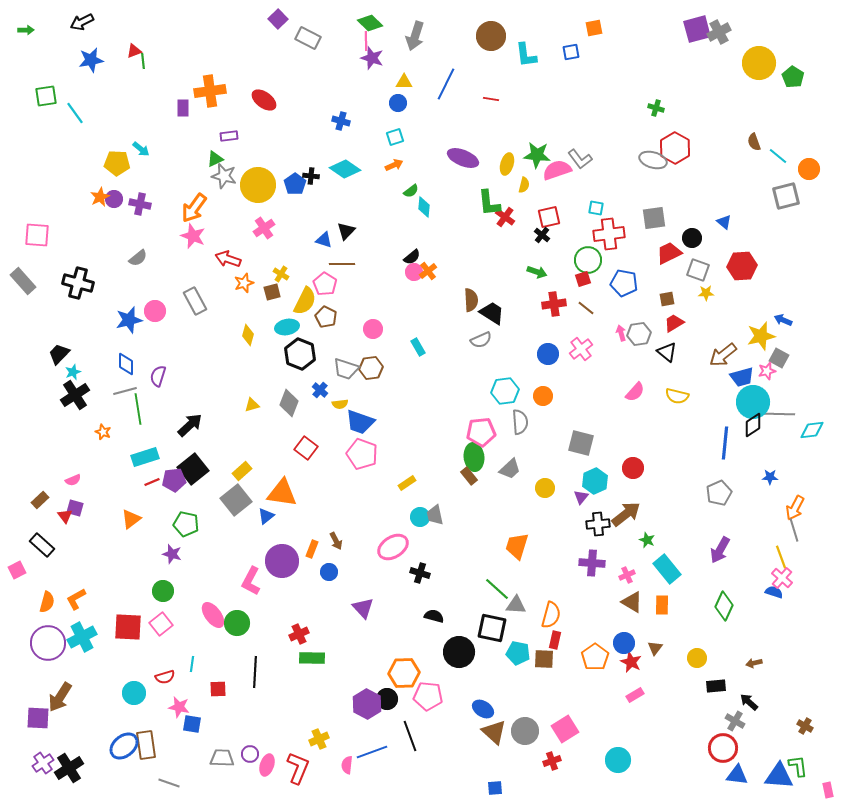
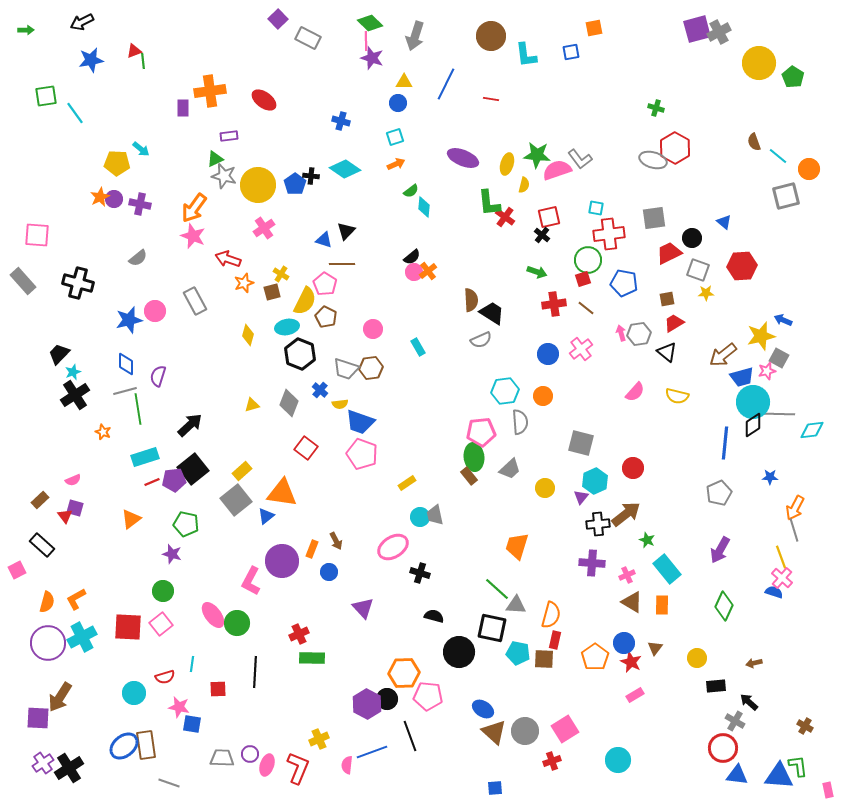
orange arrow at (394, 165): moved 2 px right, 1 px up
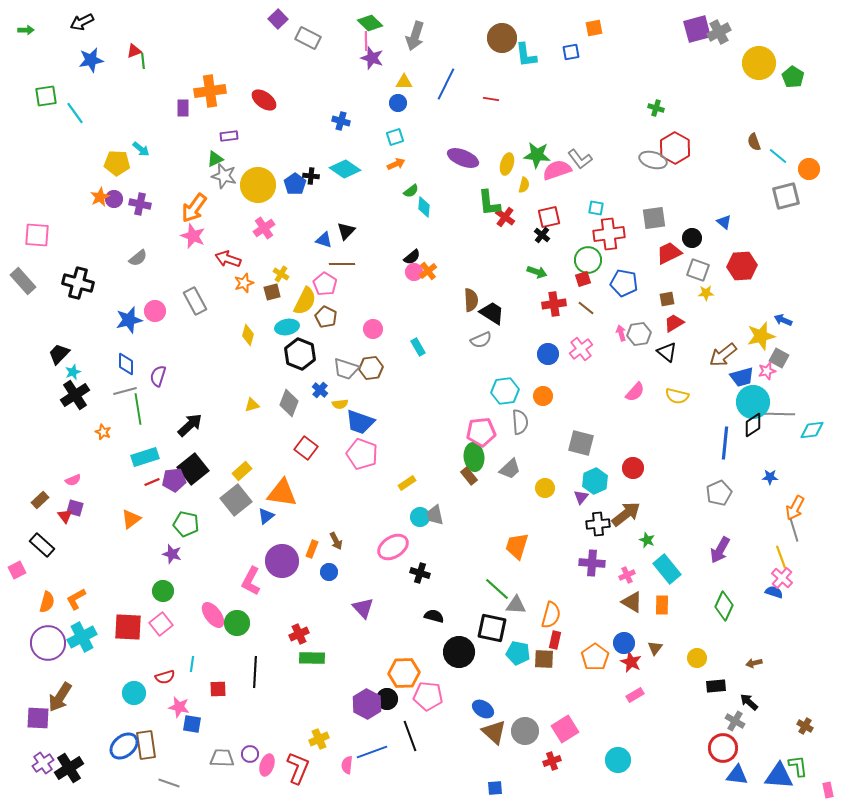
brown circle at (491, 36): moved 11 px right, 2 px down
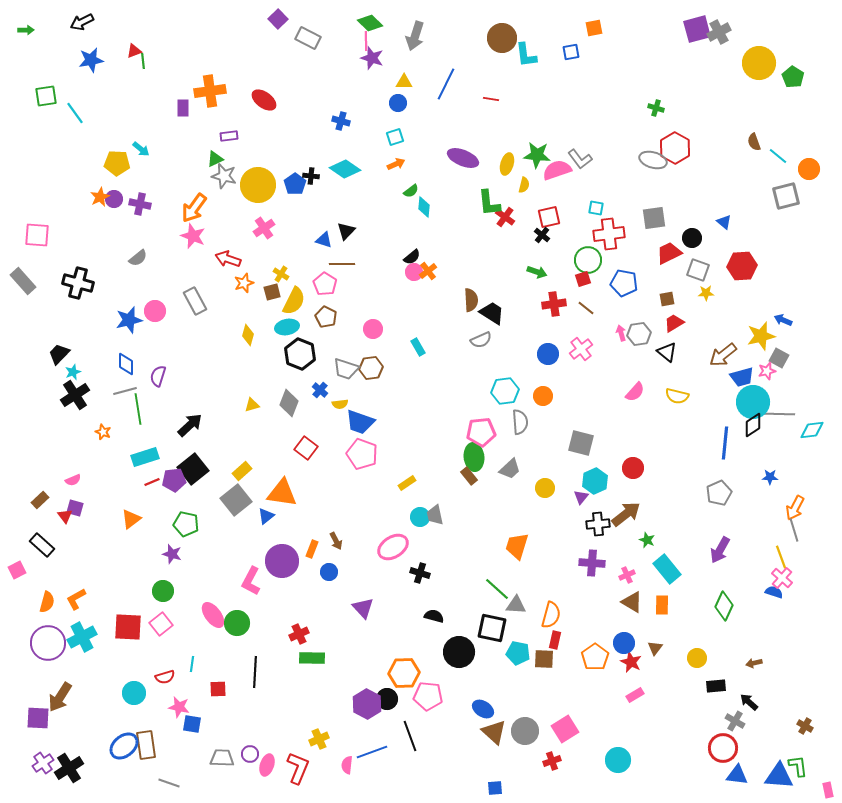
yellow semicircle at (305, 301): moved 11 px left
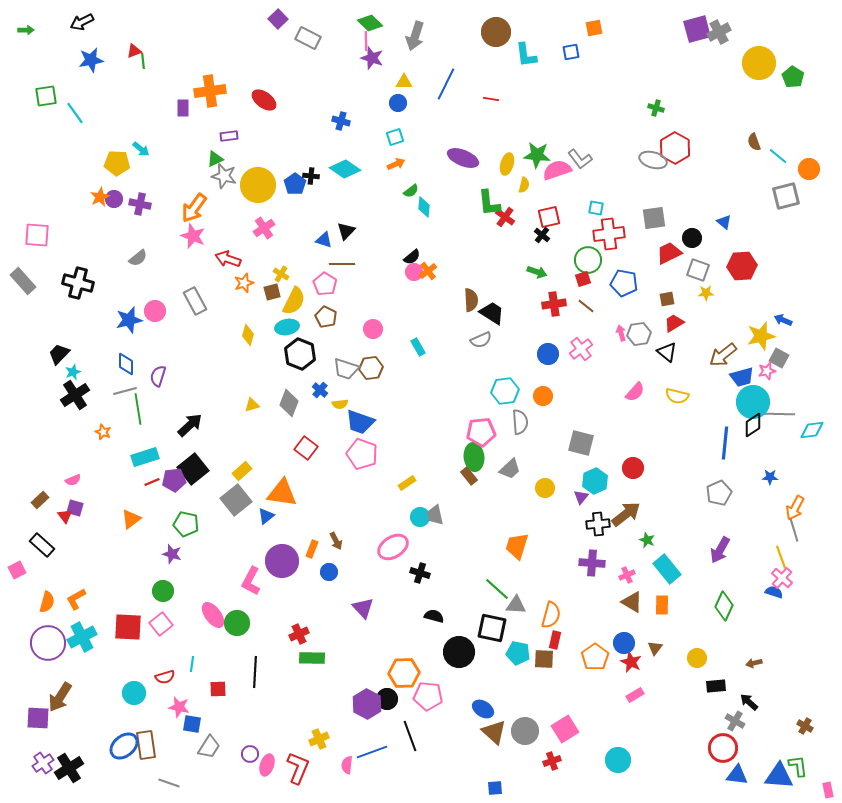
brown circle at (502, 38): moved 6 px left, 6 px up
brown line at (586, 308): moved 2 px up
gray trapezoid at (222, 758): moved 13 px left, 11 px up; rotated 120 degrees clockwise
